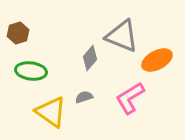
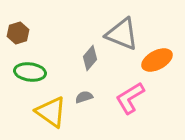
gray triangle: moved 2 px up
green ellipse: moved 1 px left, 1 px down
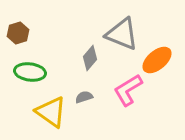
orange ellipse: rotated 12 degrees counterclockwise
pink L-shape: moved 2 px left, 8 px up
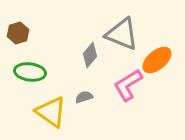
gray diamond: moved 3 px up
pink L-shape: moved 5 px up
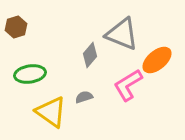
brown hexagon: moved 2 px left, 6 px up
green ellipse: moved 2 px down; rotated 16 degrees counterclockwise
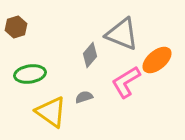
pink L-shape: moved 2 px left, 3 px up
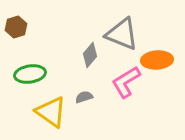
orange ellipse: rotated 36 degrees clockwise
